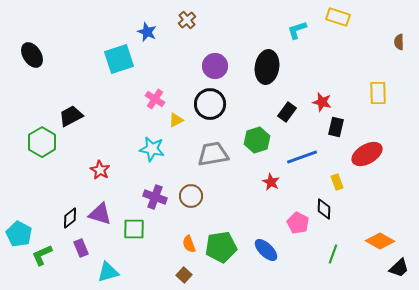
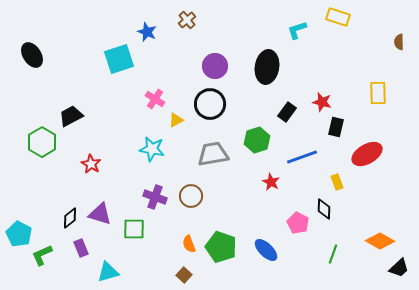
red star at (100, 170): moved 9 px left, 6 px up
green pentagon at (221, 247): rotated 28 degrees clockwise
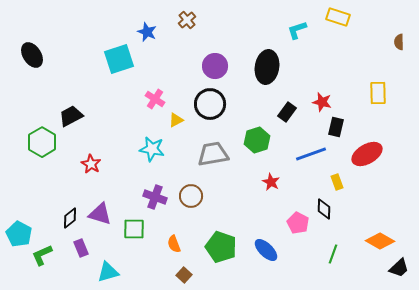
blue line at (302, 157): moved 9 px right, 3 px up
orange semicircle at (189, 244): moved 15 px left
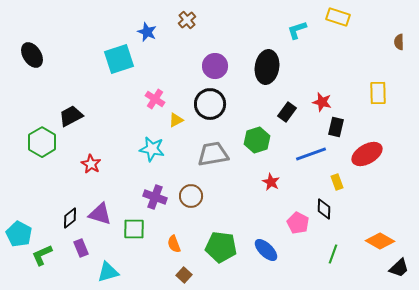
green pentagon at (221, 247): rotated 12 degrees counterclockwise
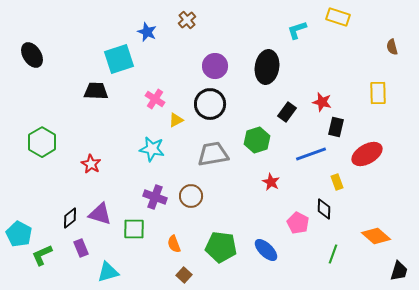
brown semicircle at (399, 42): moved 7 px left, 5 px down; rotated 14 degrees counterclockwise
black trapezoid at (71, 116): moved 25 px right, 25 px up; rotated 30 degrees clockwise
orange diamond at (380, 241): moved 4 px left, 5 px up; rotated 12 degrees clockwise
black trapezoid at (399, 268): moved 3 px down; rotated 30 degrees counterclockwise
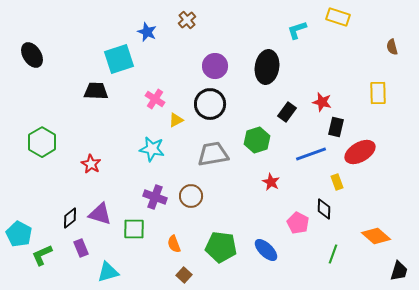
red ellipse at (367, 154): moved 7 px left, 2 px up
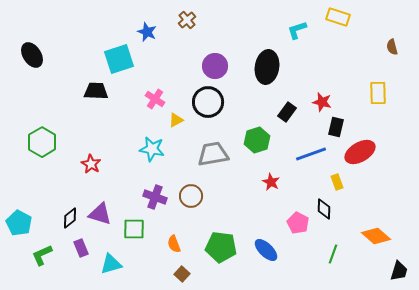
black circle at (210, 104): moved 2 px left, 2 px up
cyan pentagon at (19, 234): moved 11 px up
cyan triangle at (108, 272): moved 3 px right, 8 px up
brown square at (184, 275): moved 2 px left, 1 px up
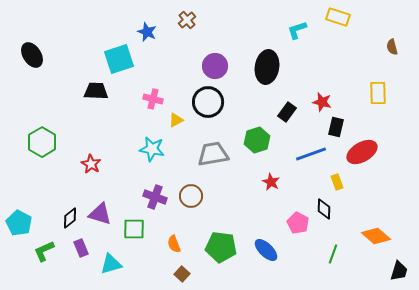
pink cross at (155, 99): moved 2 px left; rotated 18 degrees counterclockwise
red ellipse at (360, 152): moved 2 px right
green L-shape at (42, 255): moved 2 px right, 4 px up
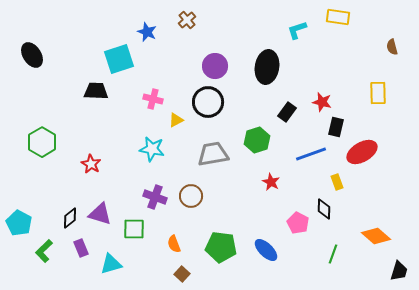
yellow rectangle at (338, 17): rotated 10 degrees counterclockwise
green L-shape at (44, 251): rotated 20 degrees counterclockwise
